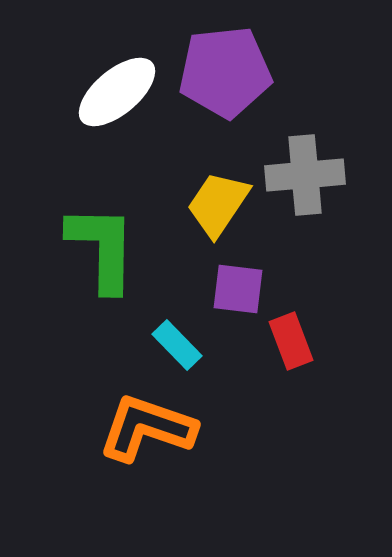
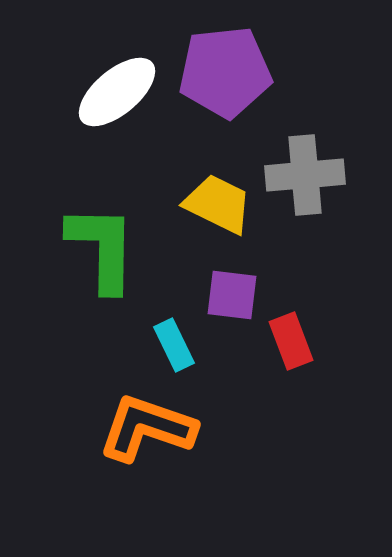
yellow trapezoid: rotated 82 degrees clockwise
purple square: moved 6 px left, 6 px down
cyan rectangle: moved 3 px left; rotated 18 degrees clockwise
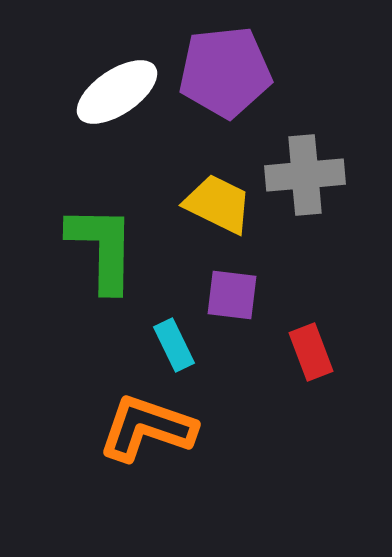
white ellipse: rotated 6 degrees clockwise
red rectangle: moved 20 px right, 11 px down
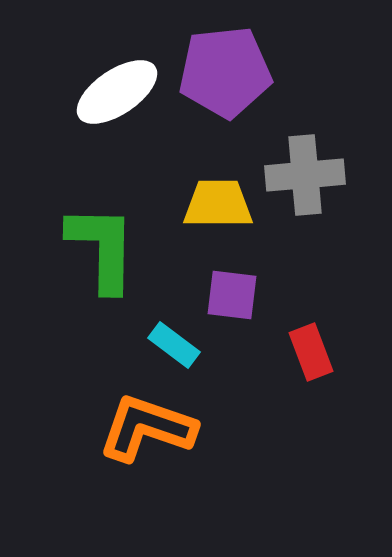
yellow trapezoid: rotated 26 degrees counterclockwise
cyan rectangle: rotated 27 degrees counterclockwise
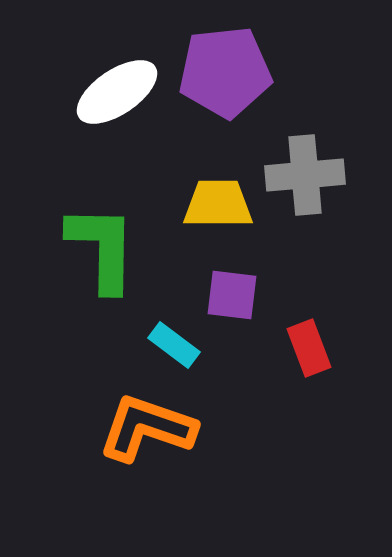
red rectangle: moved 2 px left, 4 px up
